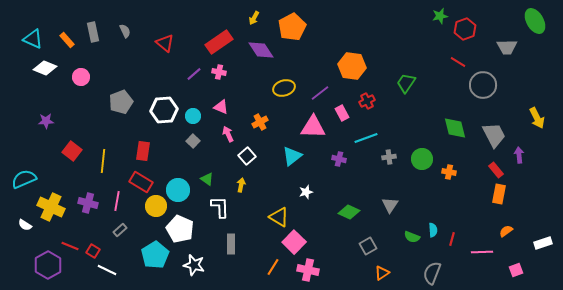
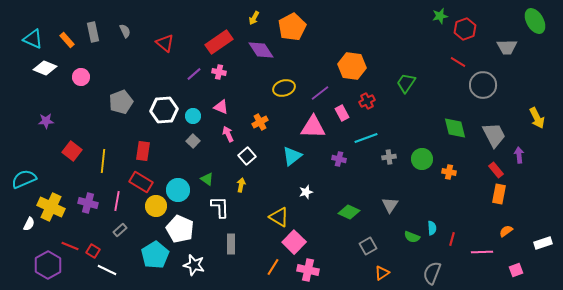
white semicircle at (25, 225): moved 4 px right, 1 px up; rotated 96 degrees counterclockwise
cyan semicircle at (433, 230): moved 1 px left, 2 px up
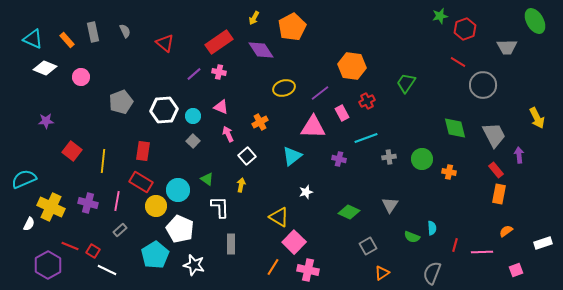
red line at (452, 239): moved 3 px right, 6 px down
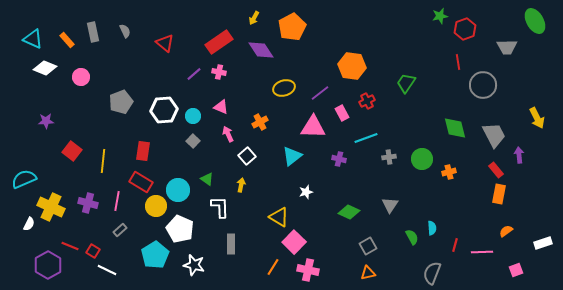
red line at (458, 62): rotated 49 degrees clockwise
orange cross at (449, 172): rotated 24 degrees counterclockwise
green semicircle at (412, 237): rotated 140 degrees counterclockwise
orange triangle at (382, 273): moved 14 px left; rotated 21 degrees clockwise
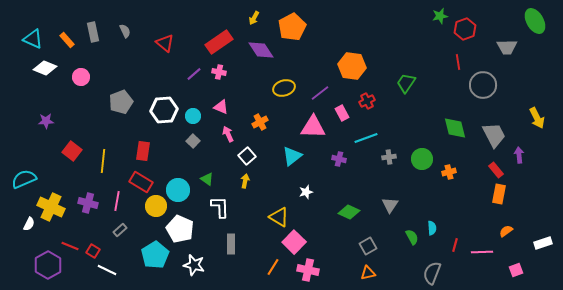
yellow arrow at (241, 185): moved 4 px right, 4 px up
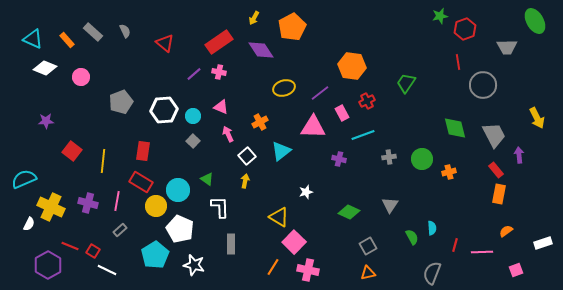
gray rectangle at (93, 32): rotated 36 degrees counterclockwise
cyan line at (366, 138): moved 3 px left, 3 px up
cyan triangle at (292, 156): moved 11 px left, 5 px up
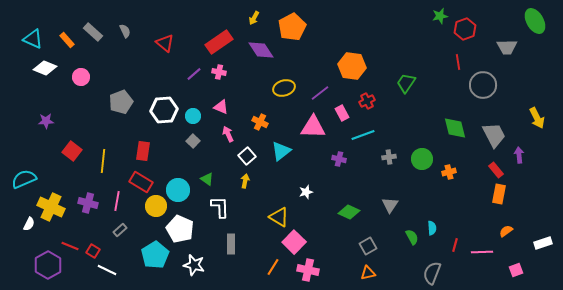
orange cross at (260, 122): rotated 35 degrees counterclockwise
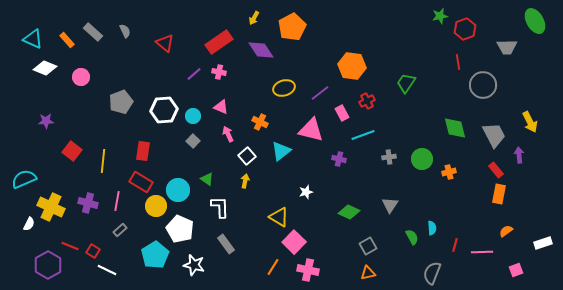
yellow arrow at (537, 118): moved 7 px left, 4 px down
pink triangle at (313, 127): moved 2 px left, 3 px down; rotated 12 degrees clockwise
gray rectangle at (231, 244): moved 5 px left; rotated 36 degrees counterclockwise
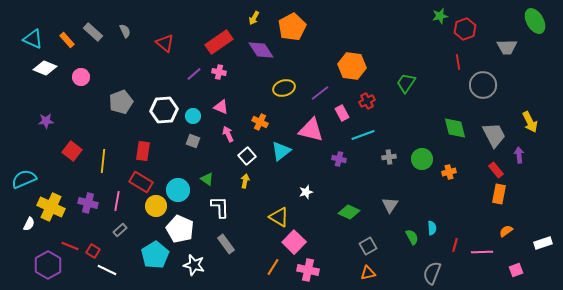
gray square at (193, 141): rotated 24 degrees counterclockwise
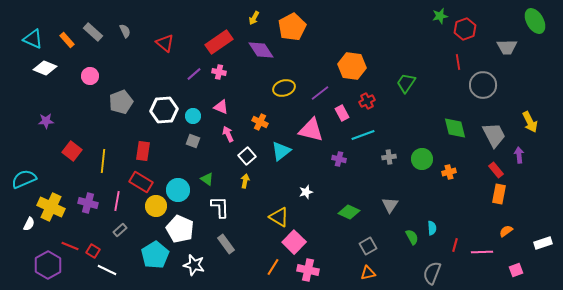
pink circle at (81, 77): moved 9 px right, 1 px up
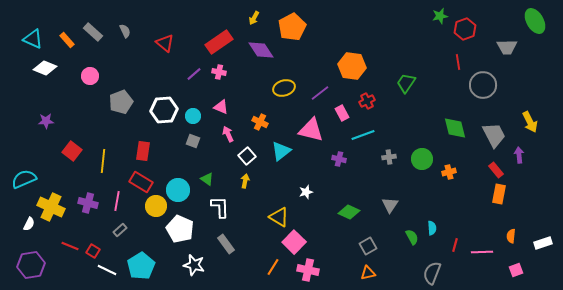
orange semicircle at (506, 231): moved 5 px right, 5 px down; rotated 48 degrees counterclockwise
cyan pentagon at (155, 255): moved 14 px left, 11 px down
purple hexagon at (48, 265): moved 17 px left; rotated 20 degrees clockwise
